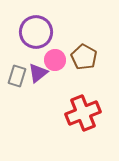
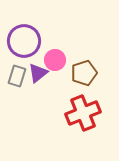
purple circle: moved 12 px left, 9 px down
brown pentagon: moved 16 px down; rotated 25 degrees clockwise
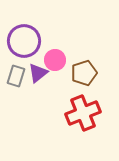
gray rectangle: moved 1 px left
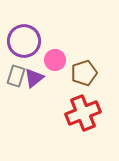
purple triangle: moved 4 px left, 5 px down
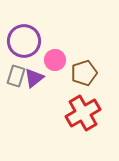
red cross: rotated 8 degrees counterclockwise
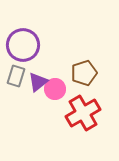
purple circle: moved 1 px left, 4 px down
pink circle: moved 29 px down
purple triangle: moved 4 px right, 4 px down
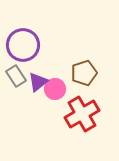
gray rectangle: rotated 50 degrees counterclockwise
red cross: moved 1 px left, 1 px down
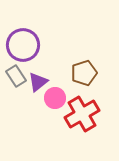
pink circle: moved 9 px down
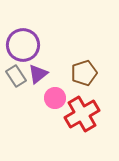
purple triangle: moved 8 px up
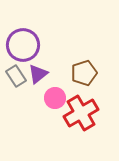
red cross: moved 1 px left, 1 px up
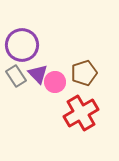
purple circle: moved 1 px left
purple triangle: rotated 35 degrees counterclockwise
pink circle: moved 16 px up
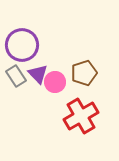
red cross: moved 3 px down
